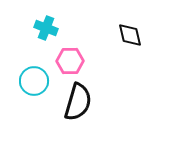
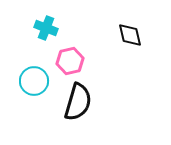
pink hexagon: rotated 12 degrees counterclockwise
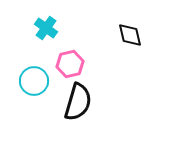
cyan cross: rotated 15 degrees clockwise
pink hexagon: moved 3 px down
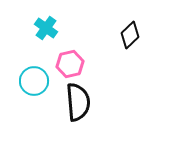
black diamond: rotated 60 degrees clockwise
black semicircle: rotated 21 degrees counterclockwise
